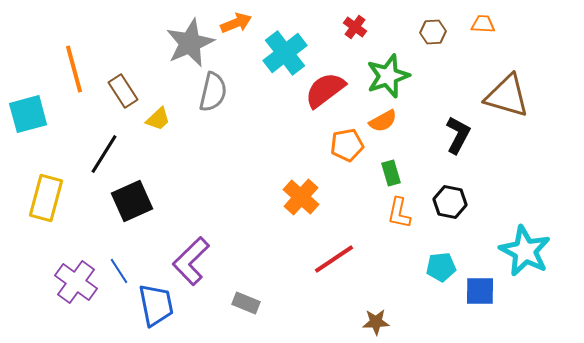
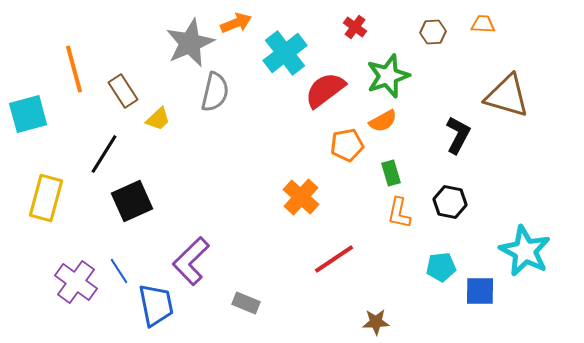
gray semicircle: moved 2 px right
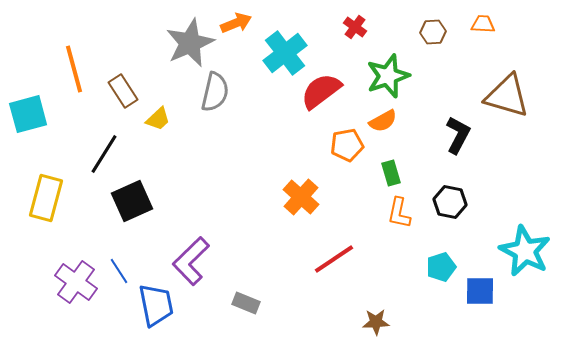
red semicircle: moved 4 px left, 1 px down
cyan pentagon: rotated 12 degrees counterclockwise
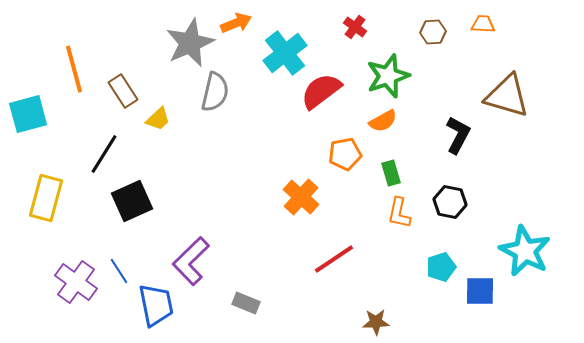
orange pentagon: moved 2 px left, 9 px down
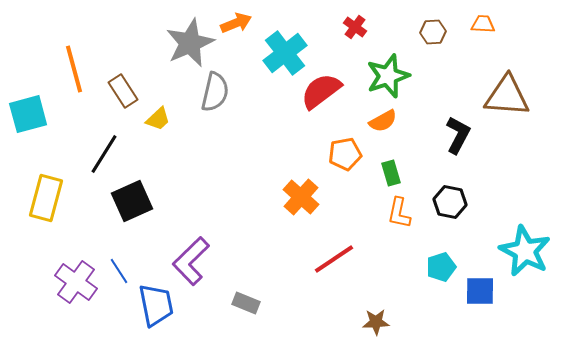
brown triangle: rotated 12 degrees counterclockwise
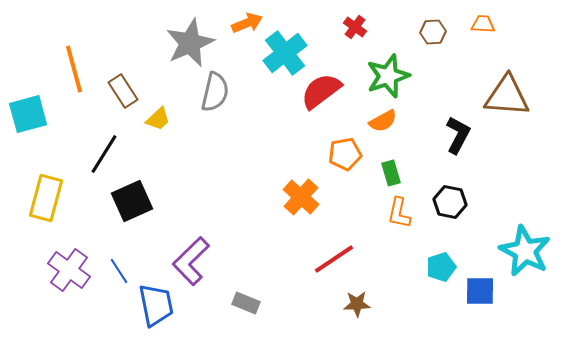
orange arrow: moved 11 px right
purple cross: moved 7 px left, 12 px up
brown star: moved 19 px left, 18 px up
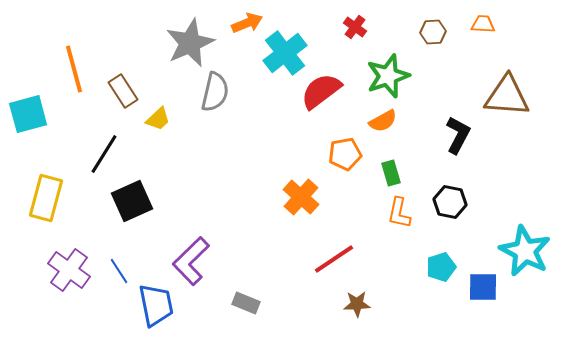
blue square: moved 3 px right, 4 px up
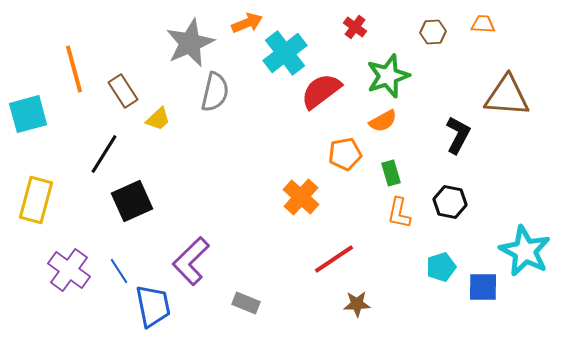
yellow rectangle: moved 10 px left, 2 px down
blue trapezoid: moved 3 px left, 1 px down
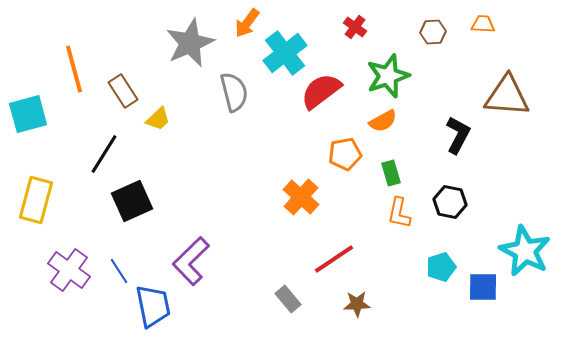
orange arrow: rotated 148 degrees clockwise
gray semicircle: moved 19 px right; rotated 27 degrees counterclockwise
gray rectangle: moved 42 px right, 4 px up; rotated 28 degrees clockwise
